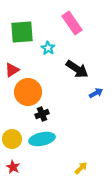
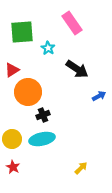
blue arrow: moved 3 px right, 3 px down
black cross: moved 1 px right, 1 px down
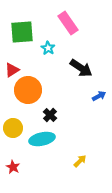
pink rectangle: moved 4 px left
black arrow: moved 4 px right, 1 px up
orange circle: moved 2 px up
black cross: moved 7 px right; rotated 24 degrees counterclockwise
yellow circle: moved 1 px right, 11 px up
yellow arrow: moved 1 px left, 7 px up
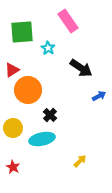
pink rectangle: moved 2 px up
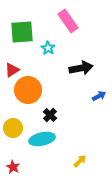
black arrow: rotated 45 degrees counterclockwise
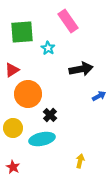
black arrow: moved 1 px down
orange circle: moved 4 px down
yellow arrow: rotated 32 degrees counterclockwise
